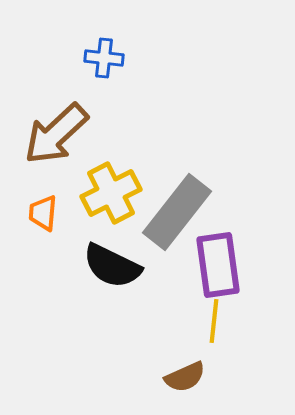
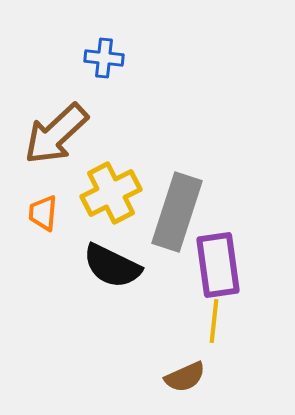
gray rectangle: rotated 20 degrees counterclockwise
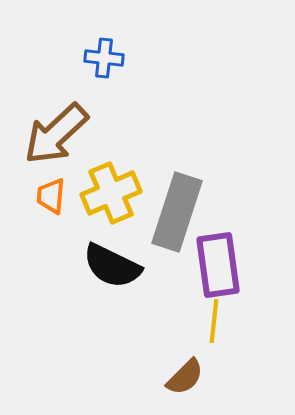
yellow cross: rotated 4 degrees clockwise
orange trapezoid: moved 8 px right, 17 px up
brown semicircle: rotated 21 degrees counterclockwise
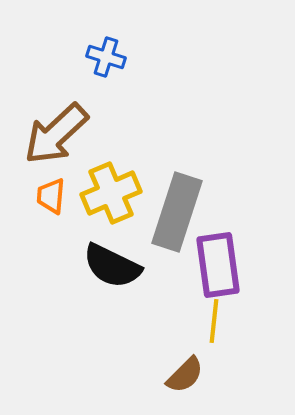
blue cross: moved 2 px right, 1 px up; rotated 12 degrees clockwise
brown semicircle: moved 2 px up
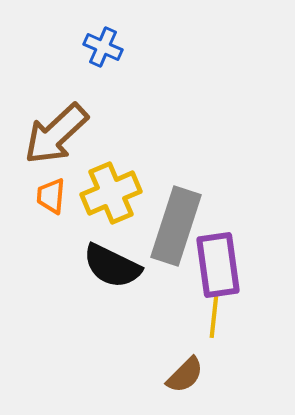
blue cross: moved 3 px left, 10 px up; rotated 6 degrees clockwise
gray rectangle: moved 1 px left, 14 px down
yellow line: moved 5 px up
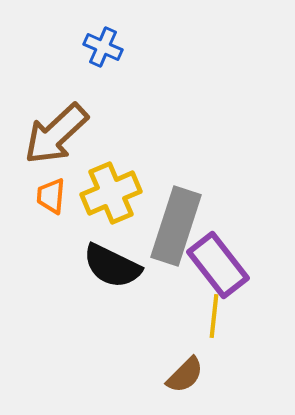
purple rectangle: rotated 30 degrees counterclockwise
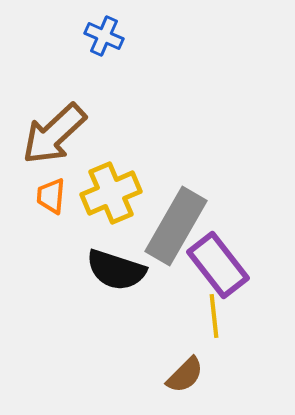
blue cross: moved 1 px right, 11 px up
brown arrow: moved 2 px left
gray rectangle: rotated 12 degrees clockwise
black semicircle: moved 4 px right, 4 px down; rotated 8 degrees counterclockwise
yellow line: rotated 12 degrees counterclockwise
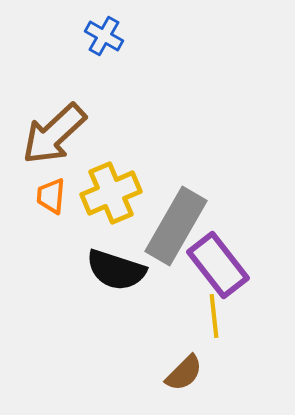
blue cross: rotated 6 degrees clockwise
brown semicircle: moved 1 px left, 2 px up
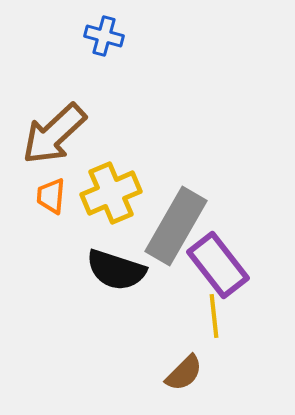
blue cross: rotated 15 degrees counterclockwise
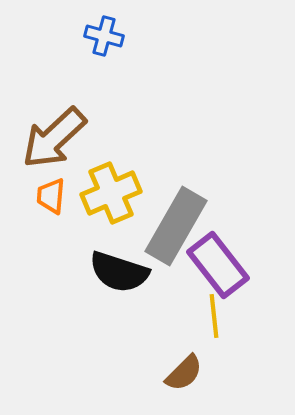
brown arrow: moved 4 px down
black semicircle: moved 3 px right, 2 px down
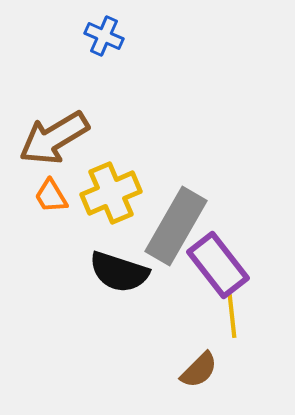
blue cross: rotated 9 degrees clockwise
brown arrow: rotated 12 degrees clockwise
orange trapezoid: rotated 36 degrees counterclockwise
yellow line: moved 18 px right
brown semicircle: moved 15 px right, 3 px up
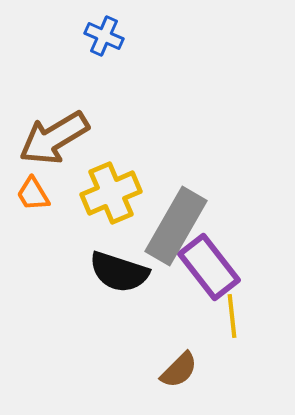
orange trapezoid: moved 18 px left, 2 px up
purple rectangle: moved 9 px left, 2 px down
brown semicircle: moved 20 px left
